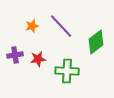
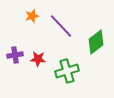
orange star: moved 10 px up
red star: rotated 14 degrees clockwise
green cross: rotated 20 degrees counterclockwise
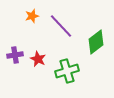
red star: rotated 21 degrees clockwise
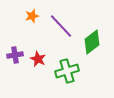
green diamond: moved 4 px left
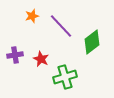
red star: moved 3 px right
green cross: moved 2 px left, 6 px down
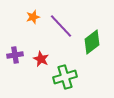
orange star: moved 1 px right, 1 px down
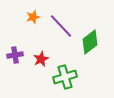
green diamond: moved 2 px left
red star: rotated 21 degrees clockwise
